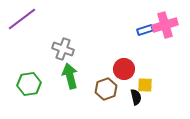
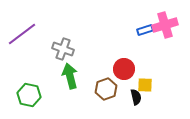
purple line: moved 15 px down
green hexagon: moved 11 px down; rotated 20 degrees clockwise
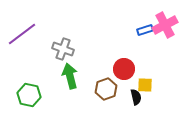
pink cross: rotated 10 degrees counterclockwise
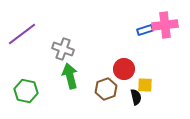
pink cross: rotated 20 degrees clockwise
green hexagon: moved 3 px left, 4 px up
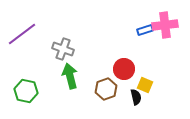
yellow square: rotated 21 degrees clockwise
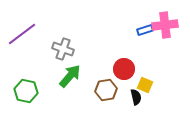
green arrow: rotated 55 degrees clockwise
brown hexagon: moved 1 px down; rotated 10 degrees clockwise
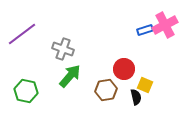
pink cross: rotated 20 degrees counterclockwise
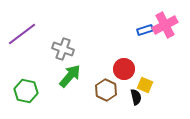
brown hexagon: rotated 25 degrees counterclockwise
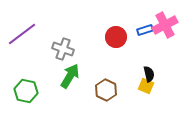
red circle: moved 8 px left, 32 px up
green arrow: rotated 10 degrees counterclockwise
yellow square: moved 1 px right, 1 px down
black semicircle: moved 13 px right, 23 px up
